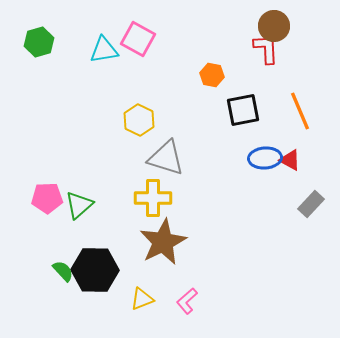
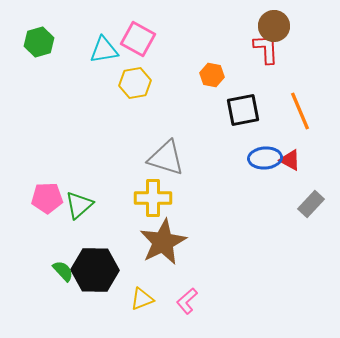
yellow hexagon: moved 4 px left, 37 px up; rotated 24 degrees clockwise
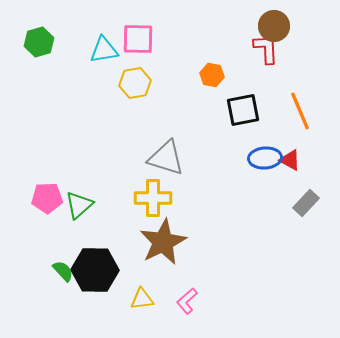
pink square: rotated 28 degrees counterclockwise
gray rectangle: moved 5 px left, 1 px up
yellow triangle: rotated 15 degrees clockwise
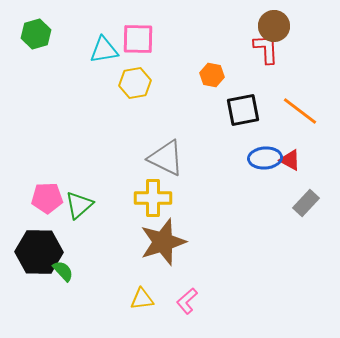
green hexagon: moved 3 px left, 8 px up
orange line: rotated 30 degrees counterclockwise
gray triangle: rotated 9 degrees clockwise
brown star: rotated 9 degrees clockwise
black hexagon: moved 56 px left, 18 px up
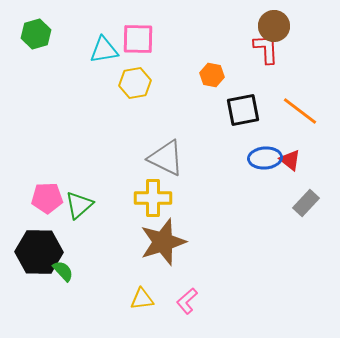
red triangle: rotated 10 degrees clockwise
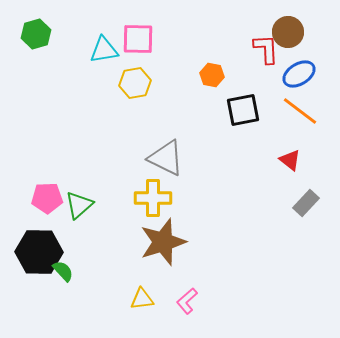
brown circle: moved 14 px right, 6 px down
blue ellipse: moved 34 px right, 84 px up; rotated 28 degrees counterclockwise
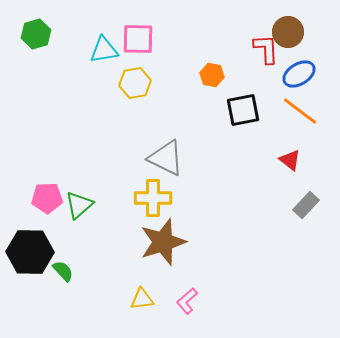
gray rectangle: moved 2 px down
black hexagon: moved 9 px left
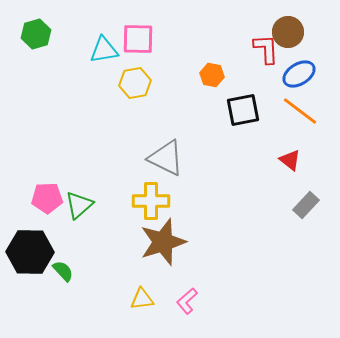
yellow cross: moved 2 px left, 3 px down
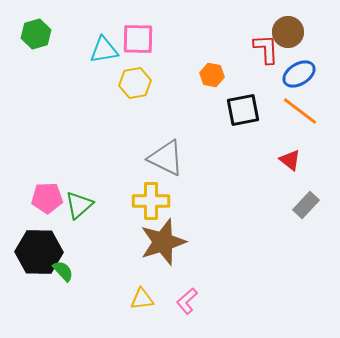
black hexagon: moved 9 px right
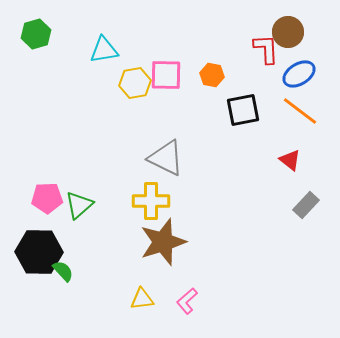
pink square: moved 28 px right, 36 px down
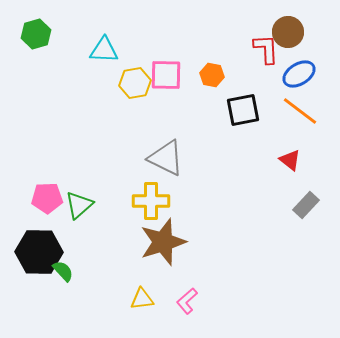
cyan triangle: rotated 12 degrees clockwise
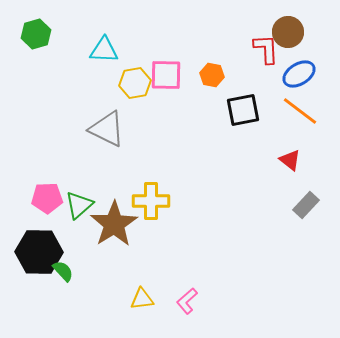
gray triangle: moved 59 px left, 29 px up
brown star: moved 49 px left, 18 px up; rotated 15 degrees counterclockwise
